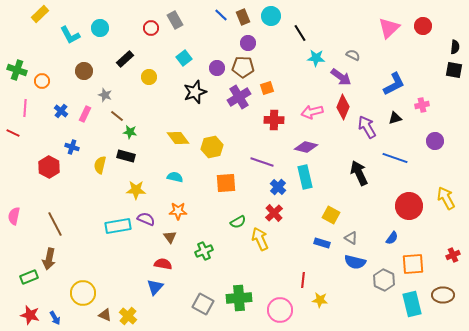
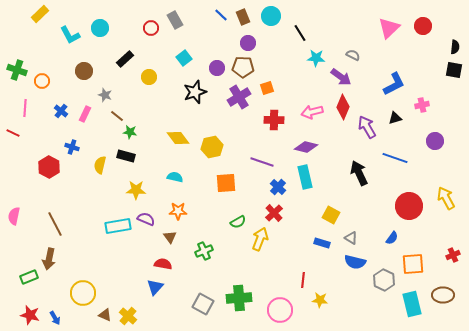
yellow arrow at (260, 239): rotated 45 degrees clockwise
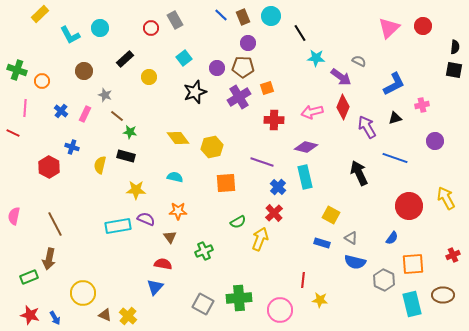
gray semicircle at (353, 55): moved 6 px right, 6 px down
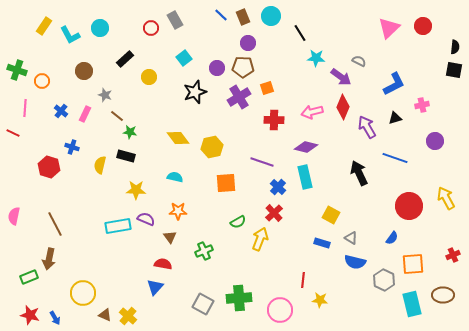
yellow rectangle at (40, 14): moved 4 px right, 12 px down; rotated 12 degrees counterclockwise
red hexagon at (49, 167): rotated 10 degrees counterclockwise
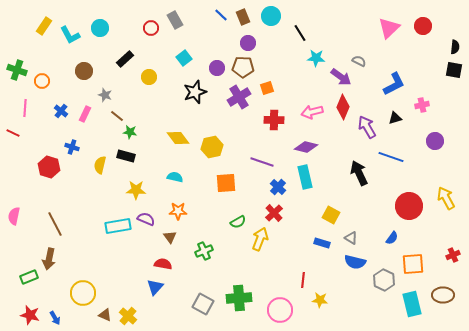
blue line at (395, 158): moved 4 px left, 1 px up
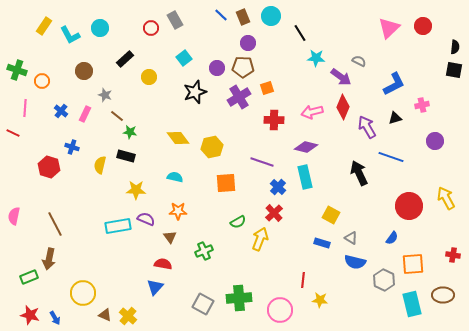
red cross at (453, 255): rotated 32 degrees clockwise
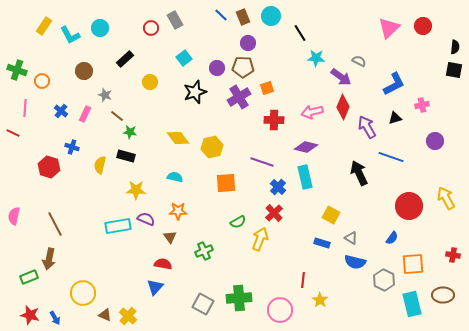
yellow circle at (149, 77): moved 1 px right, 5 px down
yellow star at (320, 300): rotated 28 degrees clockwise
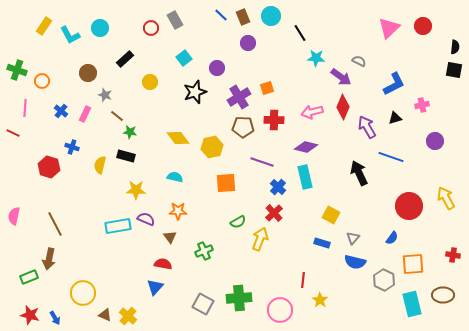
brown pentagon at (243, 67): moved 60 px down
brown circle at (84, 71): moved 4 px right, 2 px down
gray triangle at (351, 238): moved 2 px right; rotated 40 degrees clockwise
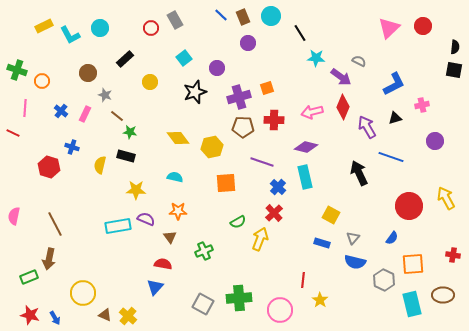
yellow rectangle at (44, 26): rotated 30 degrees clockwise
purple cross at (239, 97): rotated 15 degrees clockwise
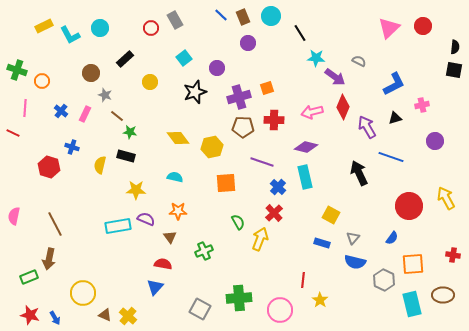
brown circle at (88, 73): moved 3 px right
purple arrow at (341, 77): moved 6 px left
green semicircle at (238, 222): rotated 91 degrees counterclockwise
gray square at (203, 304): moved 3 px left, 5 px down
